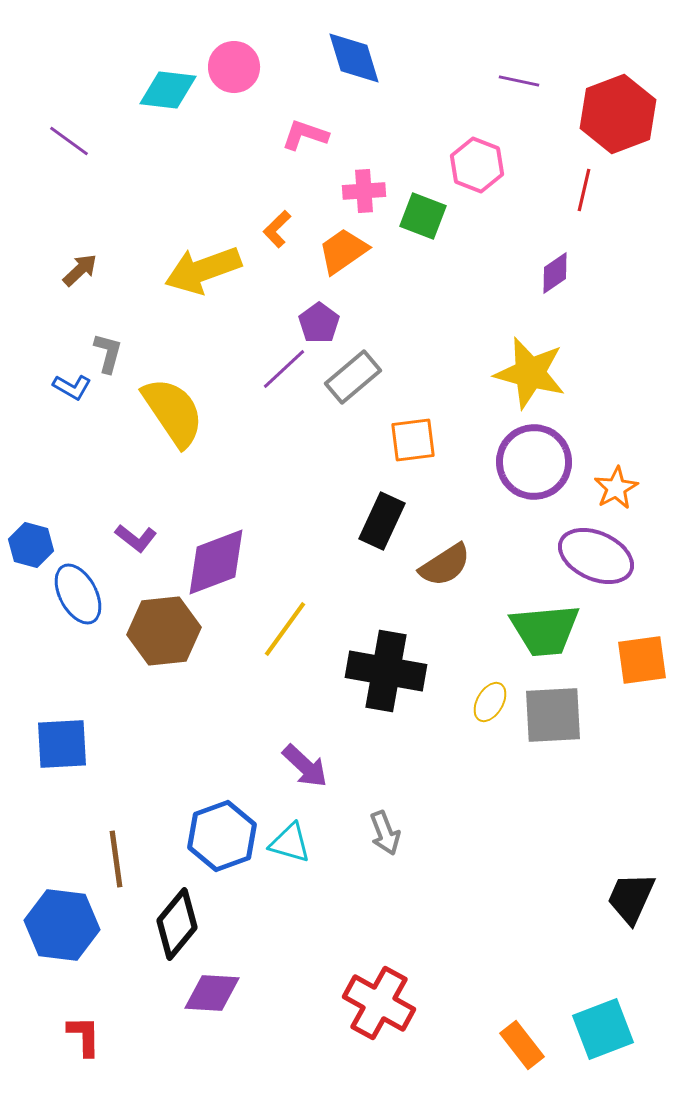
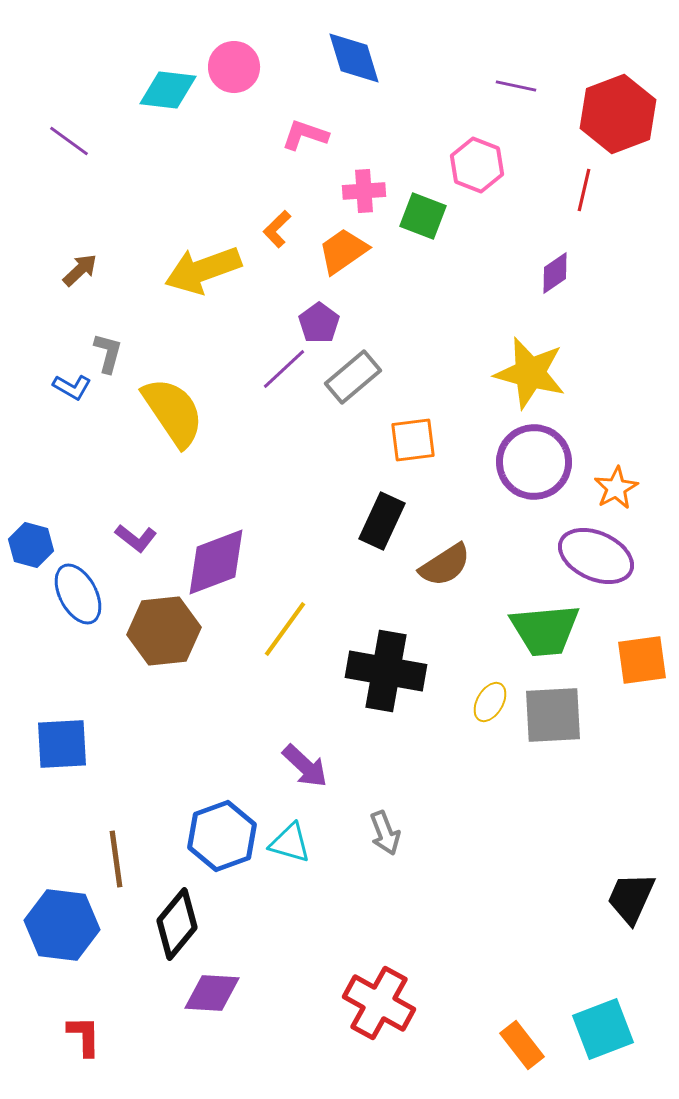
purple line at (519, 81): moved 3 px left, 5 px down
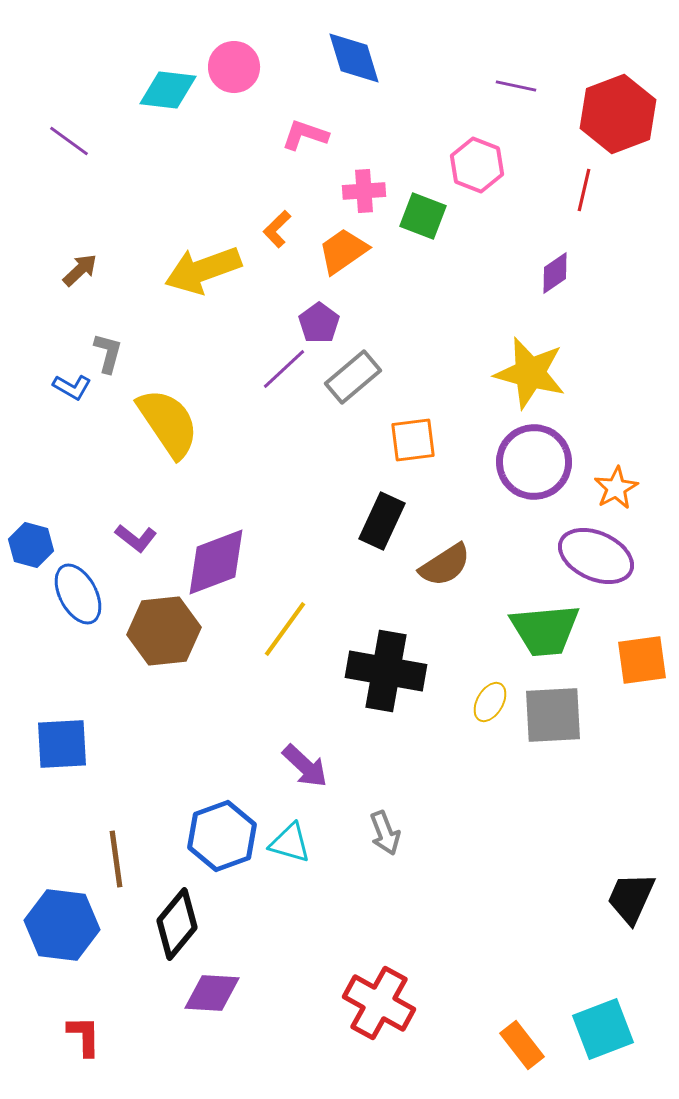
yellow semicircle at (173, 412): moved 5 px left, 11 px down
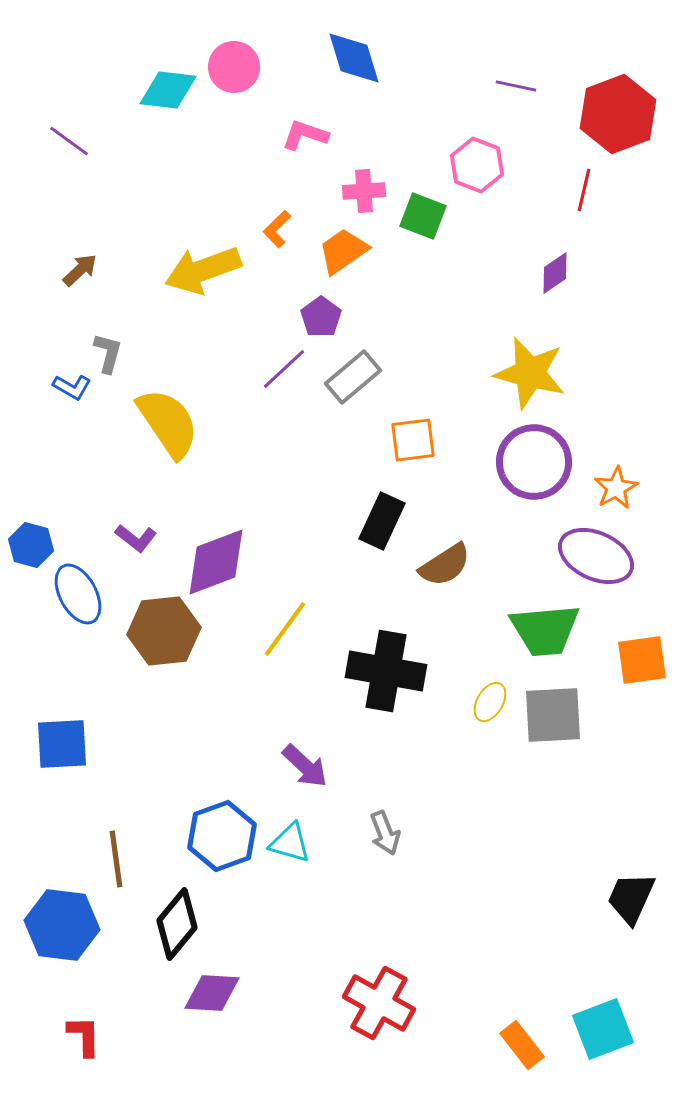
purple pentagon at (319, 323): moved 2 px right, 6 px up
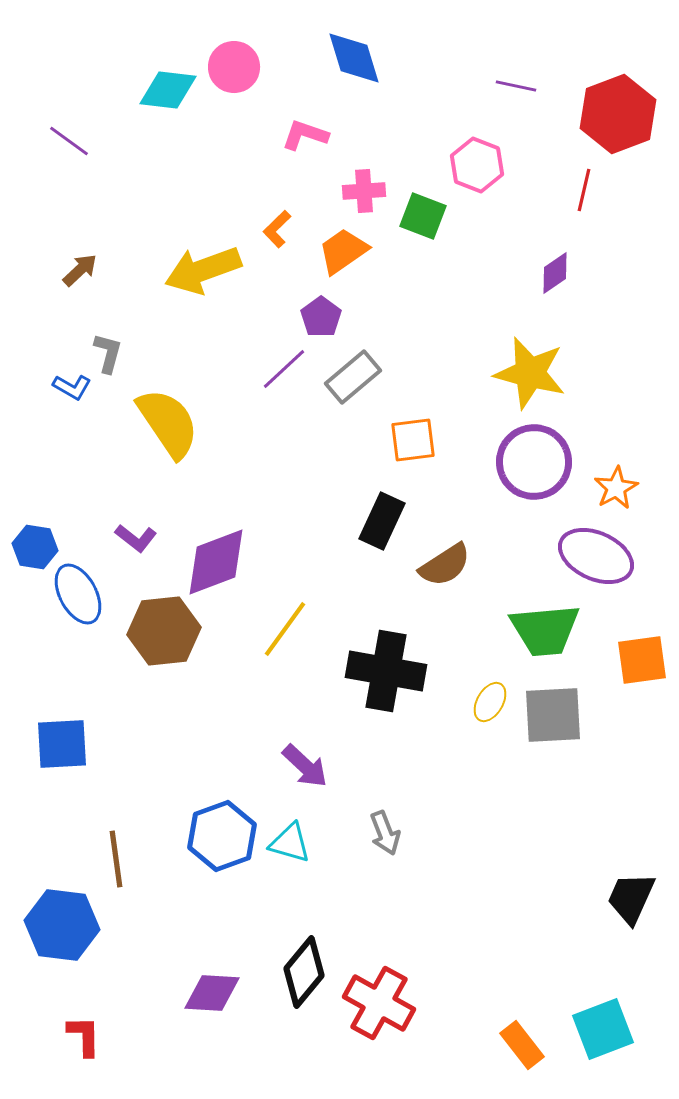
blue hexagon at (31, 545): moved 4 px right, 2 px down; rotated 6 degrees counterclockwise
black diamond at (177, 924): moved 127 px right, 48 px down
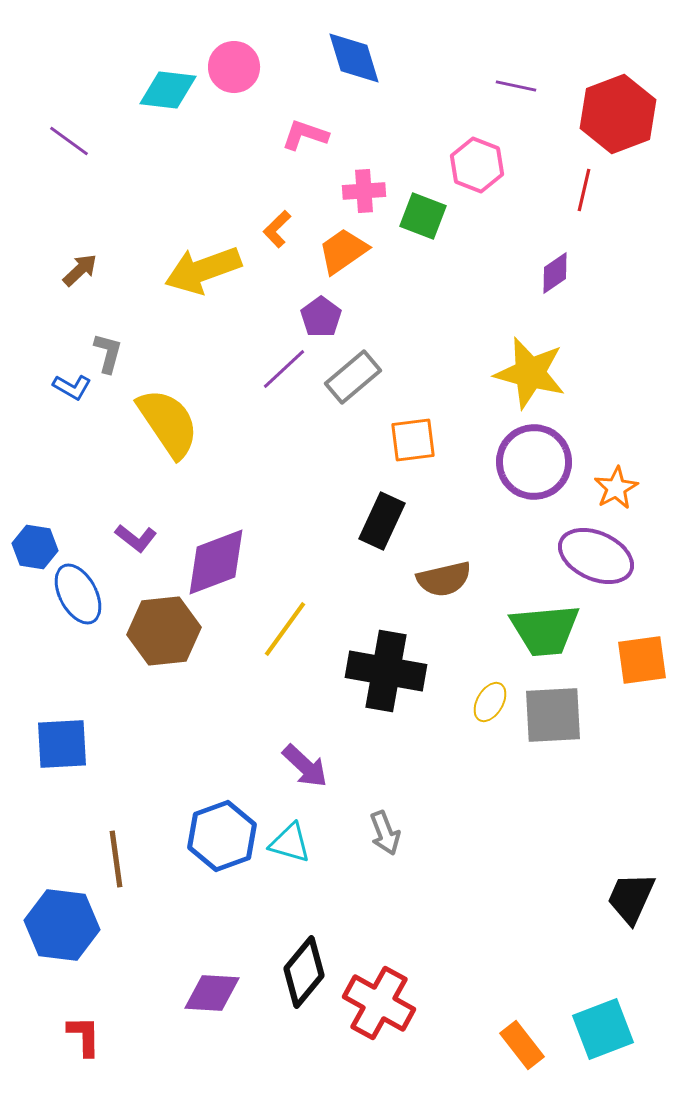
brown semicircle at (445, 565): moved 1 px left, 14 px down; rotated 20 degrees clockwise
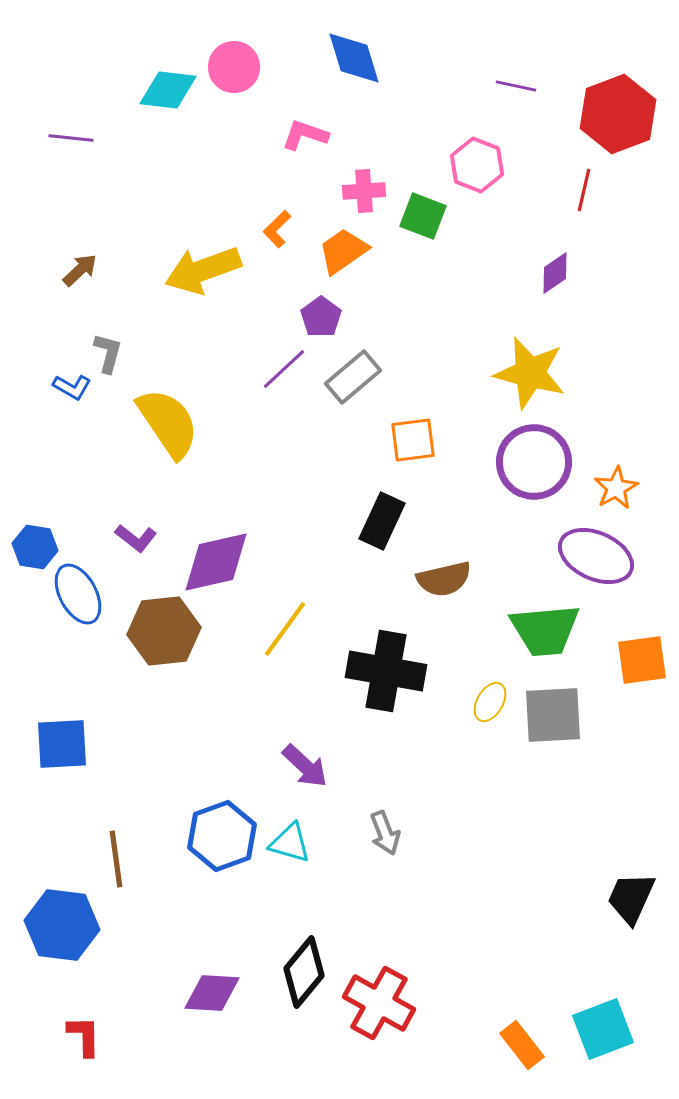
purple line at (69, 141): moved 2 px right, 3 px up; rotated 30 degrees counterclockwise
purple diamond at (216, 562): rotated 8 degrees clockwise
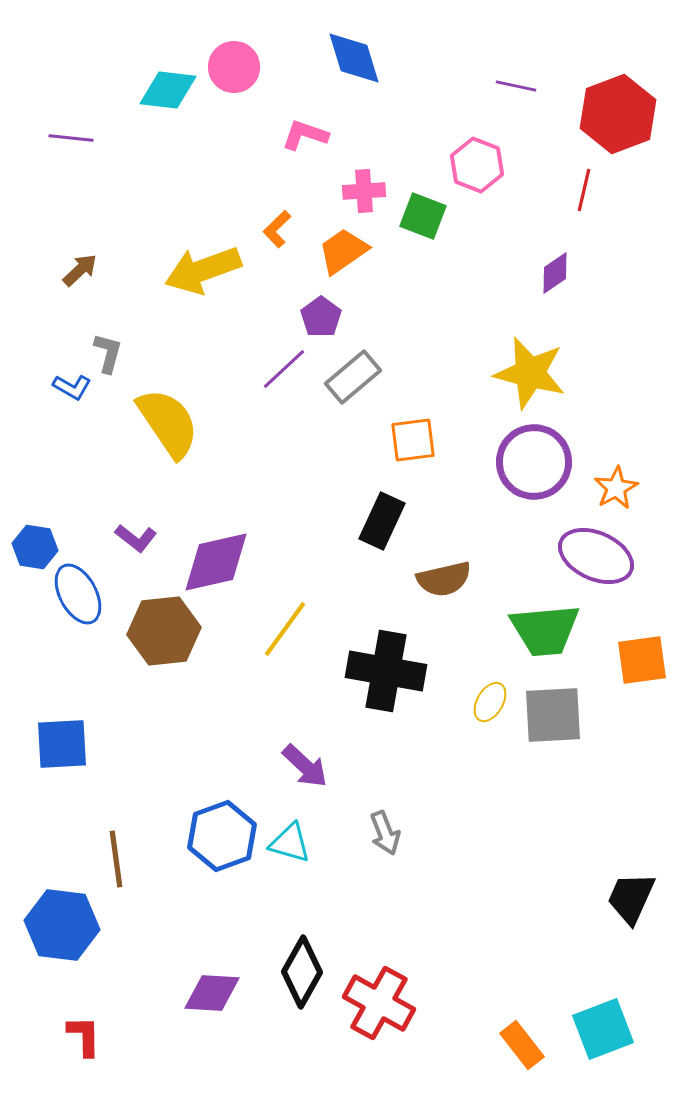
black diamond at (304, 972): moved 2 px left; rotated 10 degrees counterclockwise
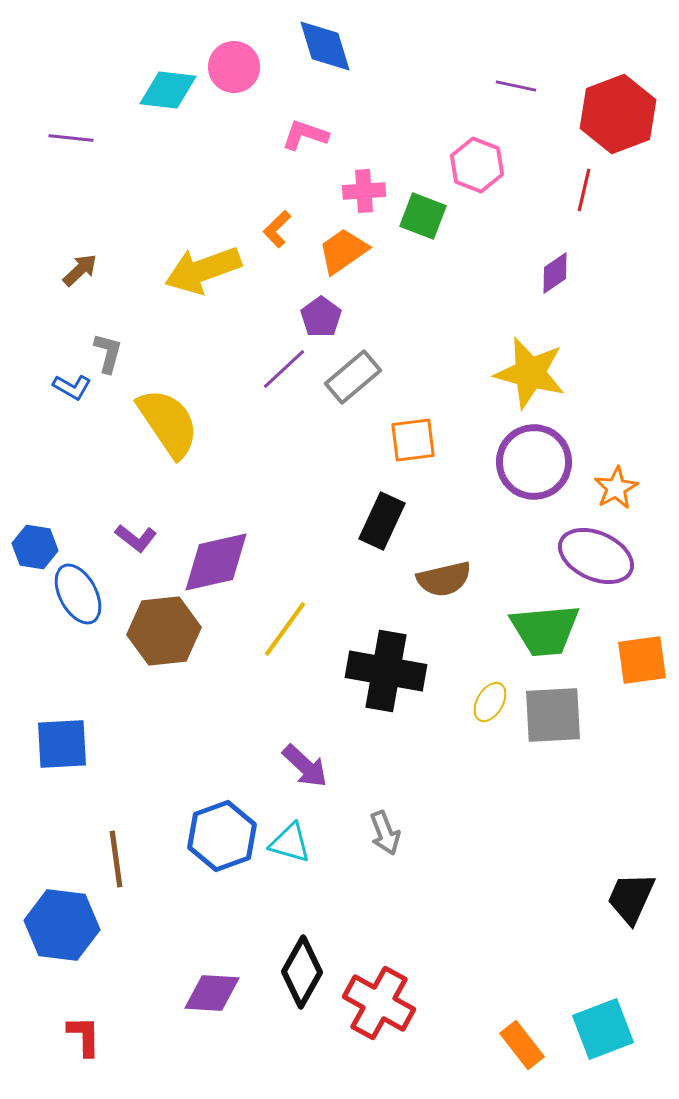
blue diamond at (354, 58): moved 29 px left, 12 px up
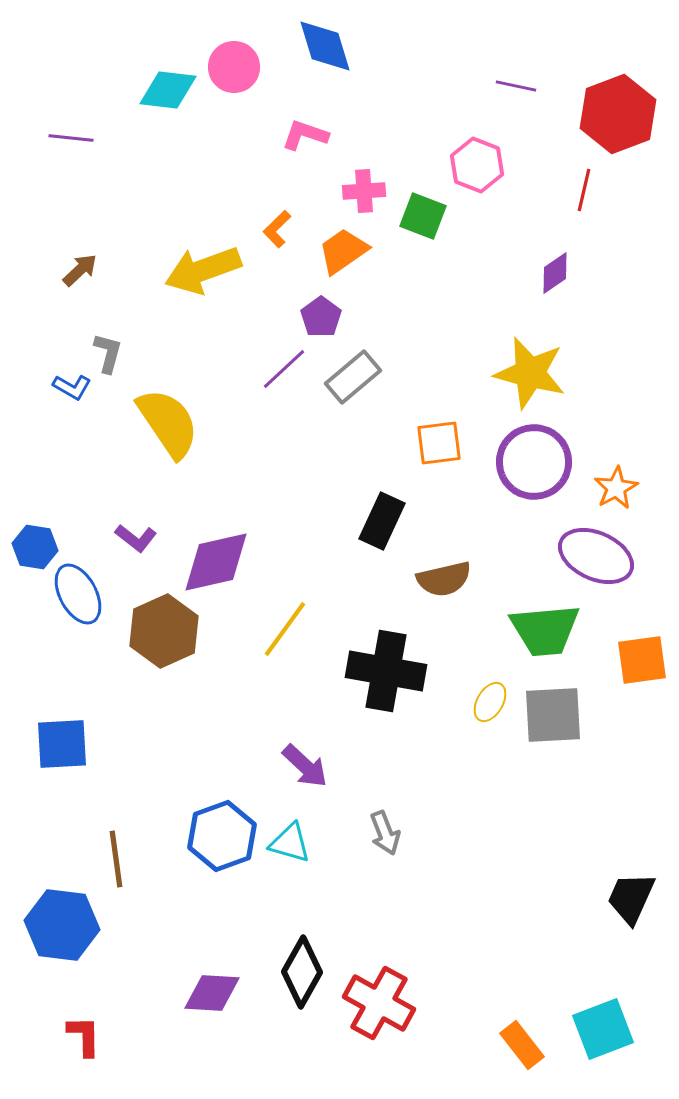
orange square at (413, 440): moved 26 px right, 3 px down
brown hexagon at (164, 631): rotated 18 degrees counterclockwise
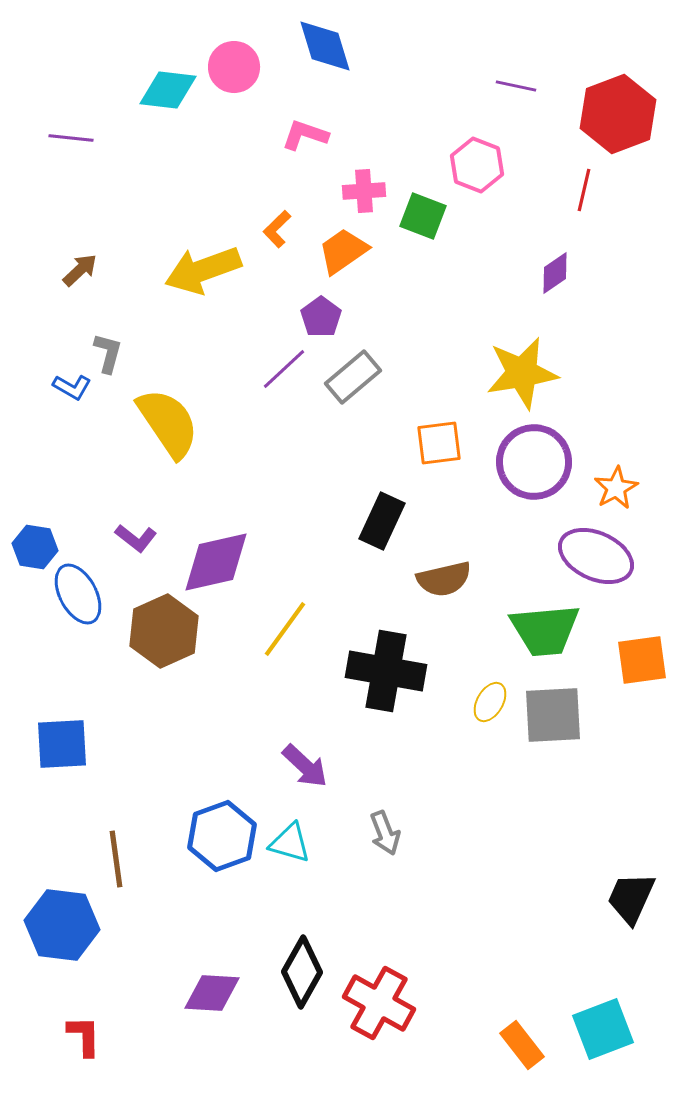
yellow star at (530, 373): moved 8 px left; rotated 24 degrees counterclockwise
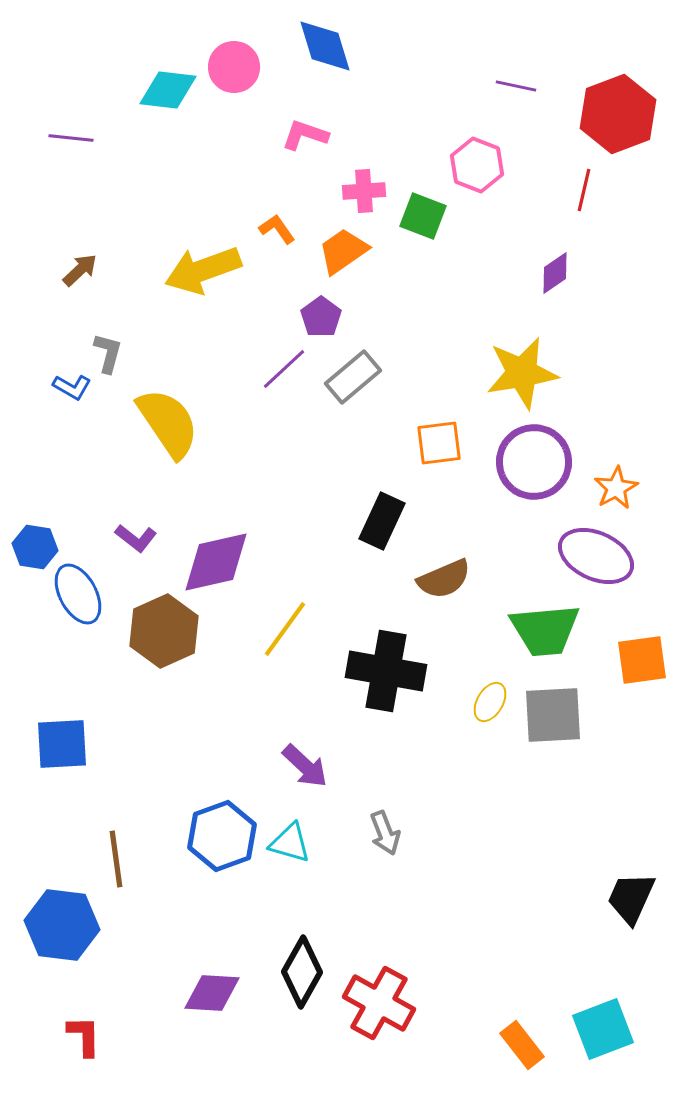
orange L-shape at (277, 229): rotated 99 degrees clockwise
brown semicircle at (444, 579): rotated 10 degrees counterclockwise
